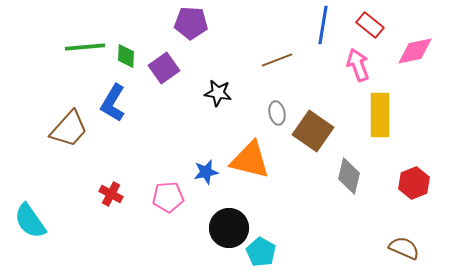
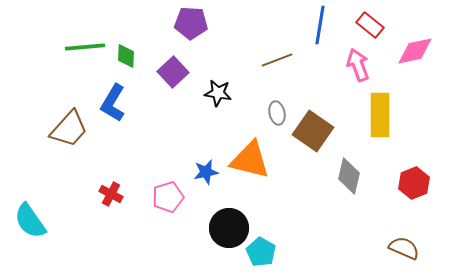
blue line: moved 3 px left
purple square: moved 9 px right, 4 px down; rotated 8 degrees counterclockwise
pink pentagon: rotated 12 degrees counterclockwise
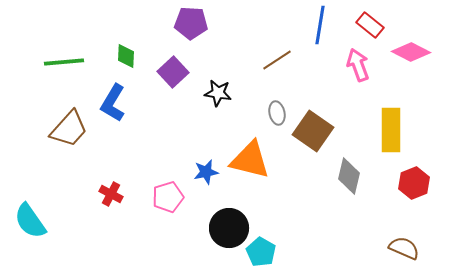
green line: moved 21 px left, 15 px down
pink diamond: moved 4 px left, 1 px down; rotated 39 degrees clockwise
brown line: rotated 12 degrees counterclockwise
yellow rectangle: moved 11 px right, 15 px down
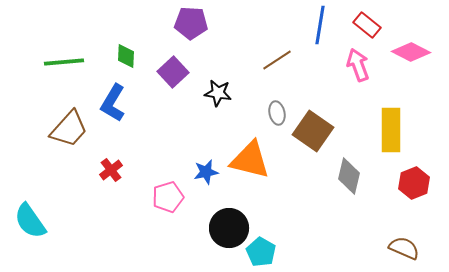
red rectangle: moved 3 px left
red cross: moved 24 px up; rotated 25 degrees clockwise
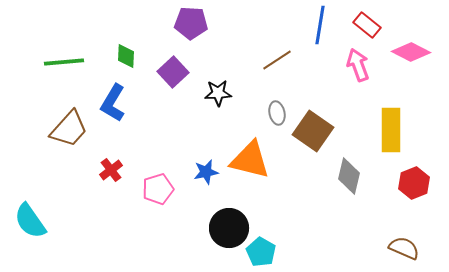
black star: rotated 12 degrees counterclockwise
pink pentagon: moved 10 px left, 8 px up
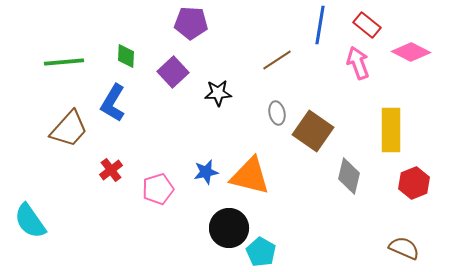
pink arrow: moved 2 px up
orange triangle: moved 16 px down
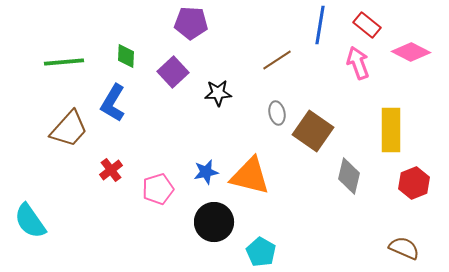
black circle: moved 15 px left, 6 px up
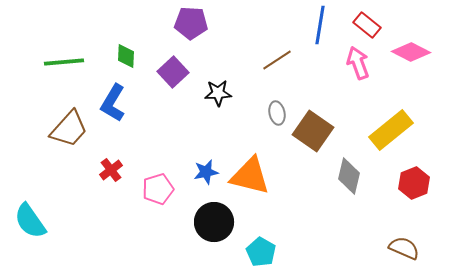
yellow rectangle: rotated 51 degrees clockwise
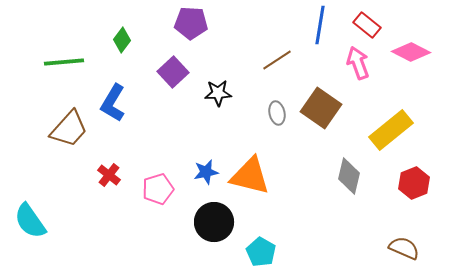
green diamond: moved 4 px left, 16 px up; rotated 35 degrees clockwise
brown square: moved 8 px right, 23 px up
red cross: moved 2 px left, 5 px down; rotated 15 degrees counterclockwise
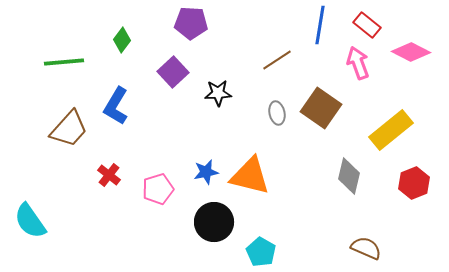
blue L-shape: moved 3 px right, 3 px down
brown semicircle: moved 38 px left
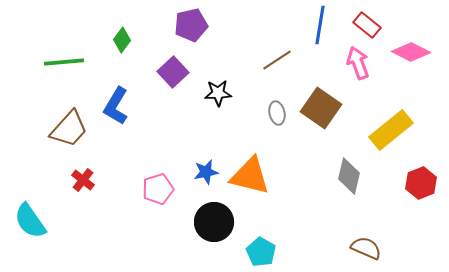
purple pentagon: moved 2 px down; rotated 16 degrees counterclockwise
red cross: moved 26 px left, 5 px down
red hexagon: moved 7 px right
